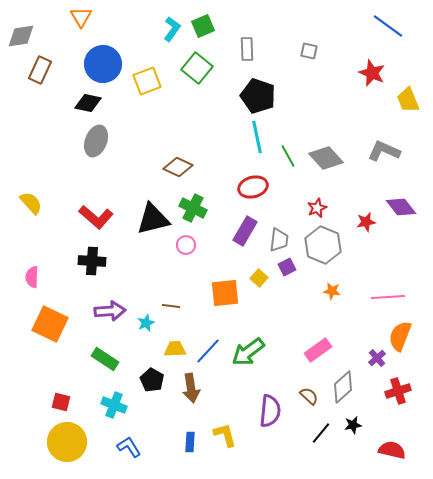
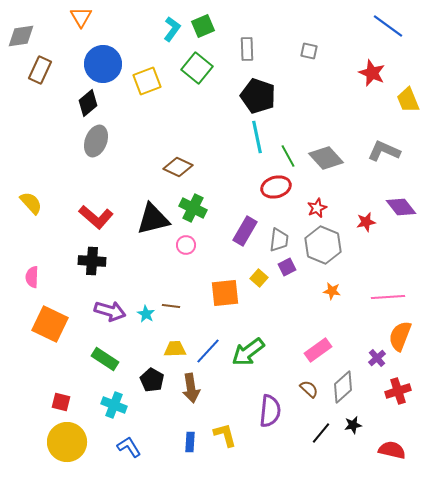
black diamond at (88, 103): rotated 52 degrees counterclockwise
red ellipse at (253, 187): moved 23 px right
purple arrow at (110, 311): rotated 20 degrees clockwise
cyan star at (146, 323): moved 9 px up; rotated 18 degrees counterclockwise
brown semicircle at (309, 396): moved 7 px up
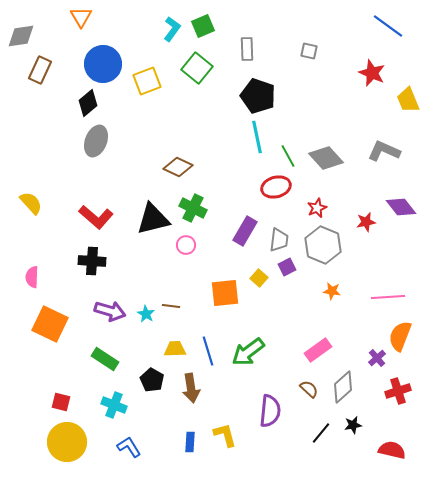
blue line at (208, 351): rotated 60 degrees counterclockwise
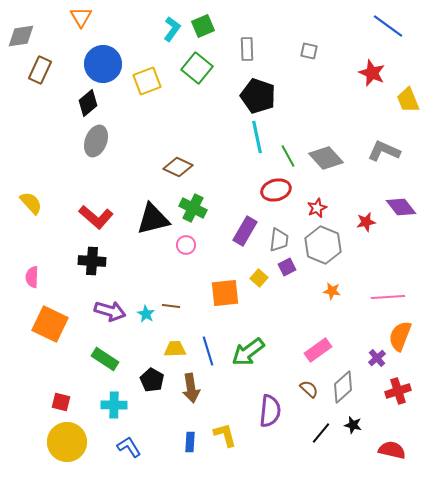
red ellipse at (276, 187): moved 3 px down
cyan cross at (114, 405): rotated 20 degrees counterclockwise
black star at (353, 425): rotated 24 degrees clockwise
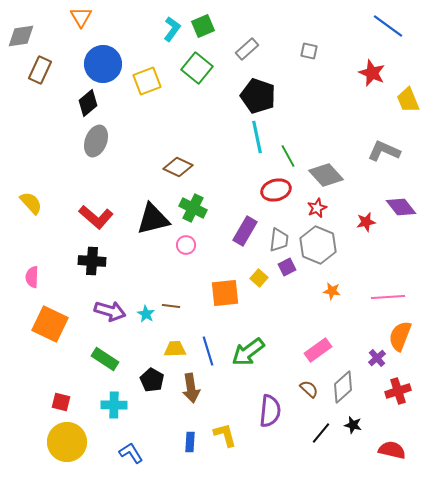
gray rectangle at (247, 49): rotated 50 degrees clockwise
gray diamond at (326, 158): moved 17 px down
gray hexagon at (323, 245): moved 5 px left
blue L-shape at (129, 447): moved 2 px right, 6 px down
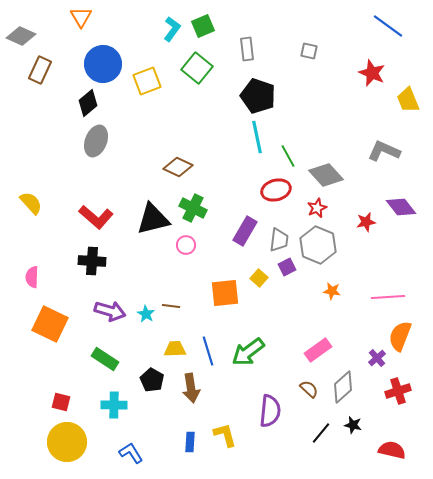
gray diamond at (21, 36): rotated 32 degrees clockwise
gray rectangle at (247, 49): rotated 55 degrees counterclockwise
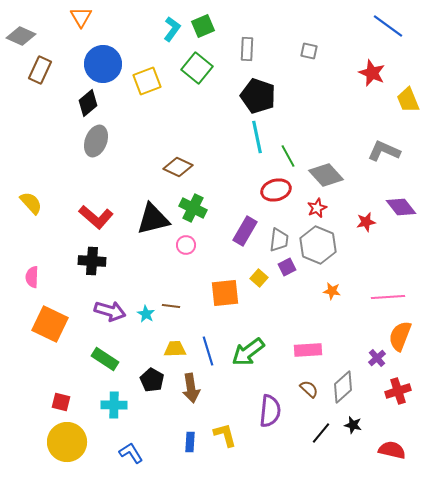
gray rectangle at (247, 49): rotated 10 degrees clockwise
pink rectangle at (318, 350): moved 10 px left; rotated 32 degrees clockwise
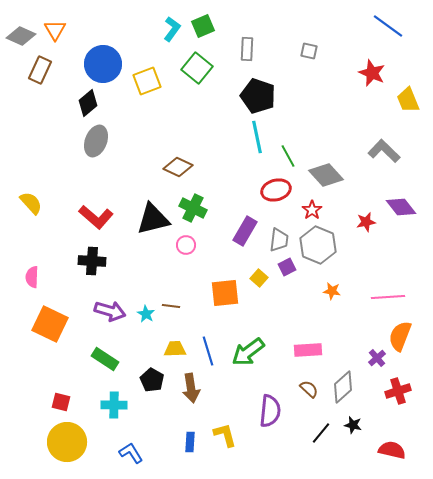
orange triangle at (81, 17): moved 26 px left, 13 px down
gray L-shape at (384, 151): rotated 20 degrees clockwise
red star at (317, 208): moved 5 px left, 2 px down; rotated 12 degrees counterclockwise
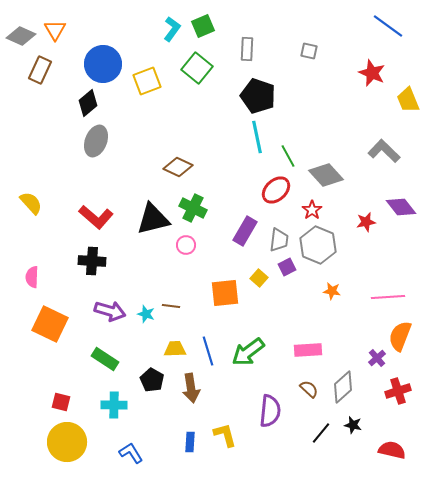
red ellipse at (276, 190): rotated 28 degrees counterclockwise
cyan star at (146, 314): rotated 12 degrees counterclockwise
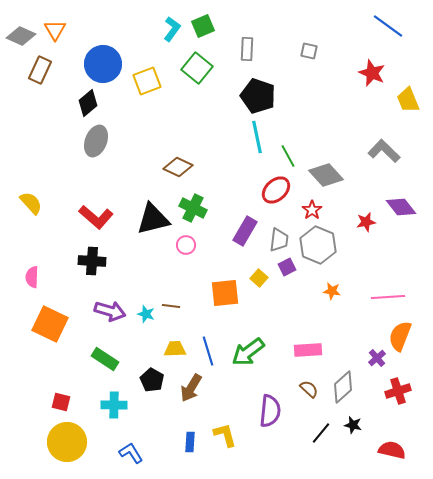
brown arrow at (191, 388): rotated 40 degrees clockwise
